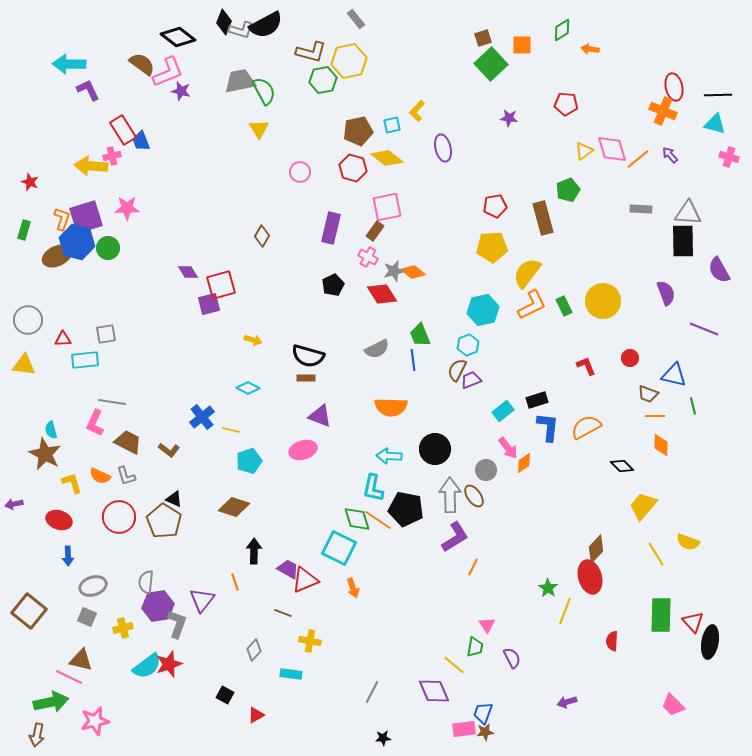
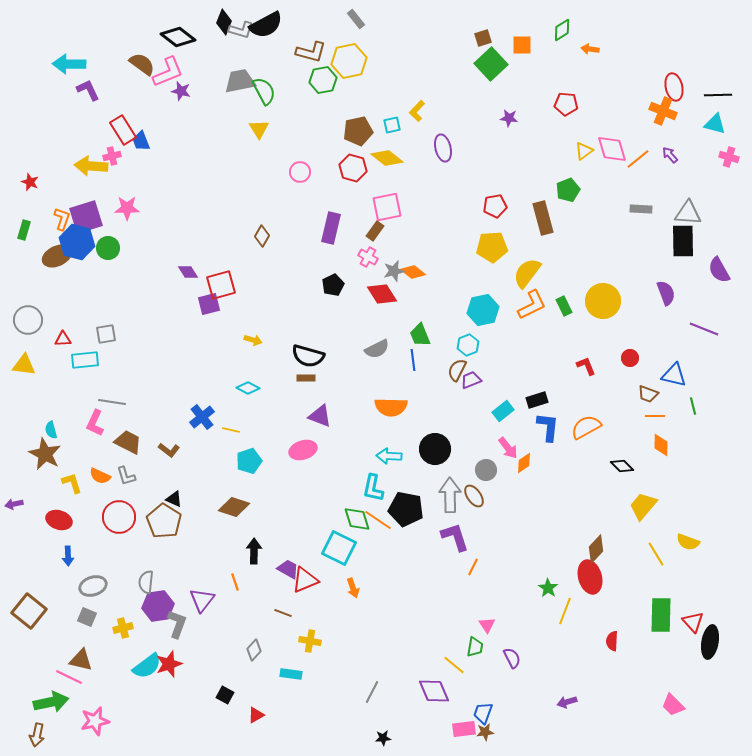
purple L-shape at (455, 537): rotated 76 degrees counterclockwise
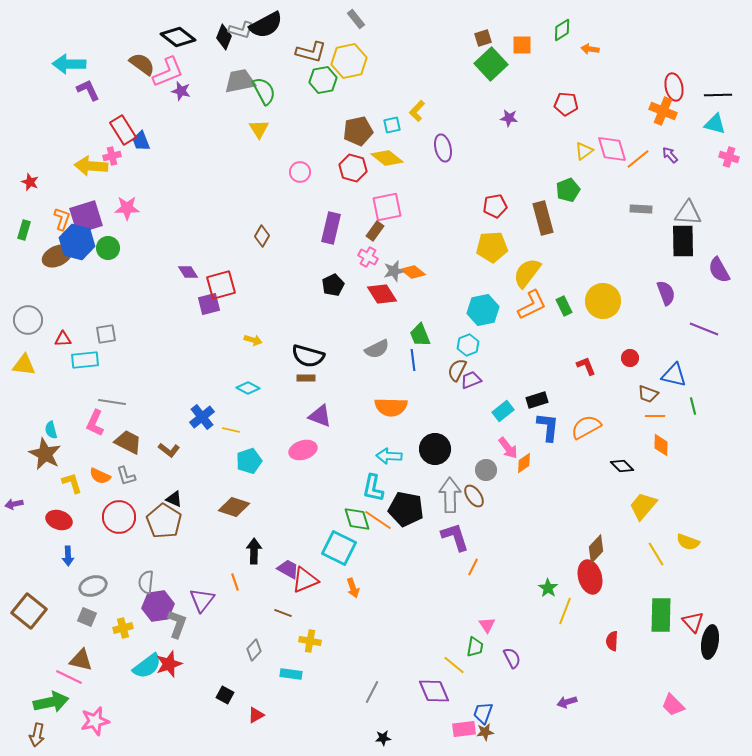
black diamond at (224, 22): moved 15 px down
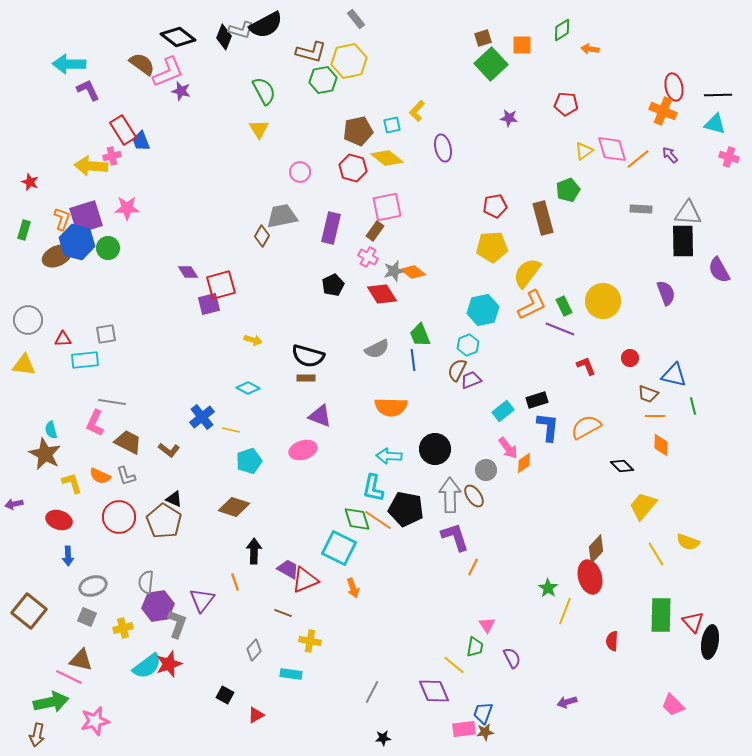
gray trapezoid at (240, 81): moved 42 px right, 135 px down
purple line at (704, 329): moved 144 px left
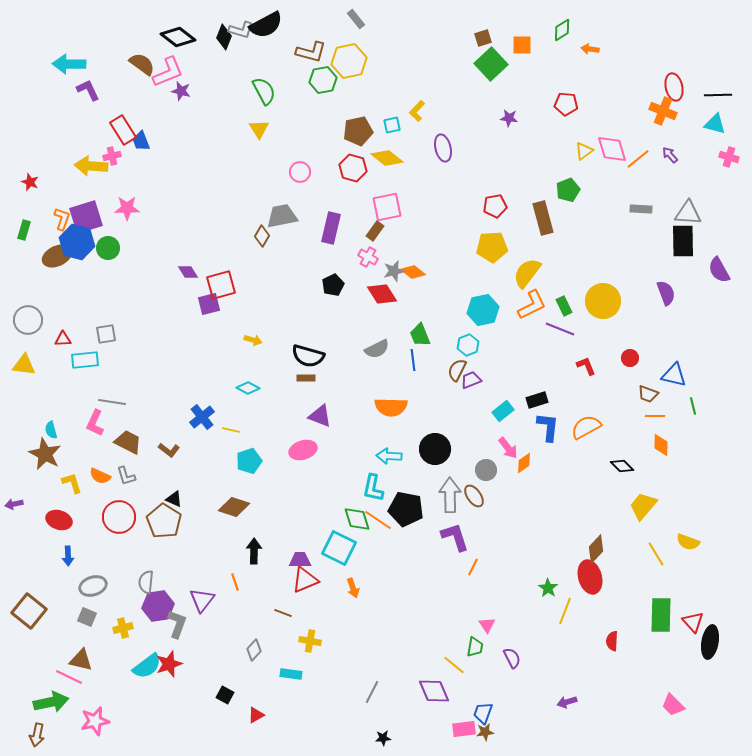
purple trapezoid at (288, 569): moved 12 px right, 9 px up; rotated 30 degrees counterclockwise
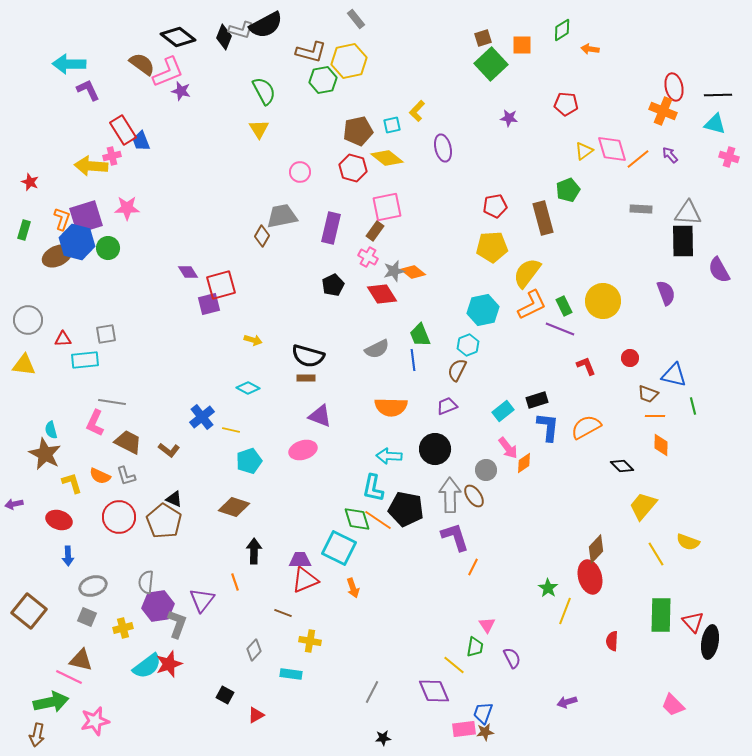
purple trapezoid at (471, 380): moved 24 px left, 26 px down
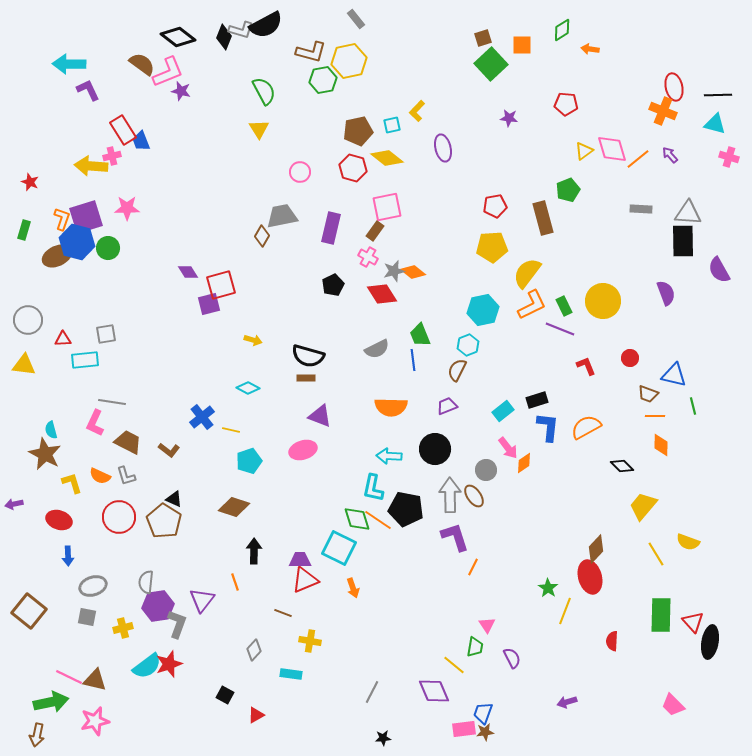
gray square at (87, 617): rotated 12 degrees counterclockwise
brown triangle at (81, 660): moved 14 px right, 20 px down
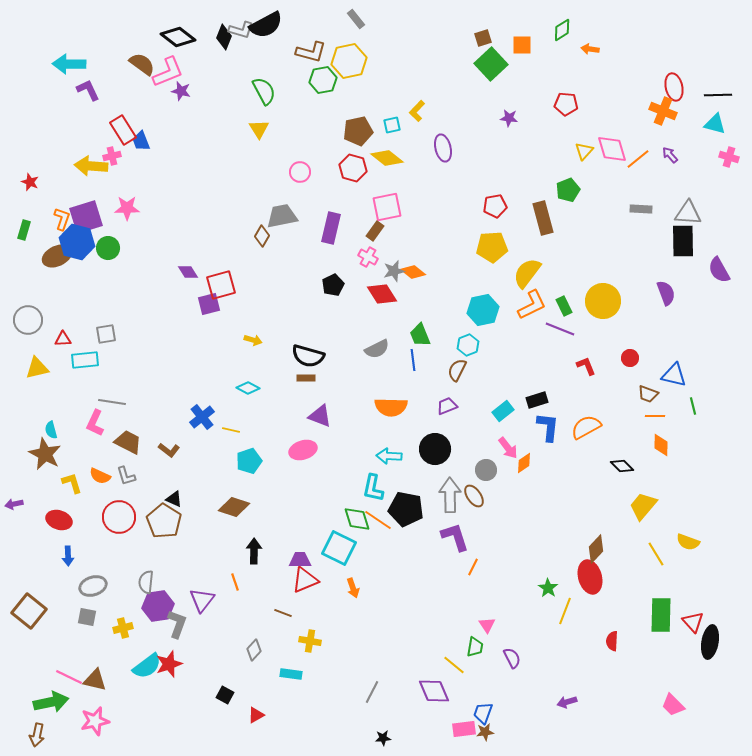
yellow triangle at (584, 151): rotated 12 degrees counterclockwise
yellow triangle at (24, 365): moved 13 px right, 3 px down; rotated 20 degrees counterclockwise
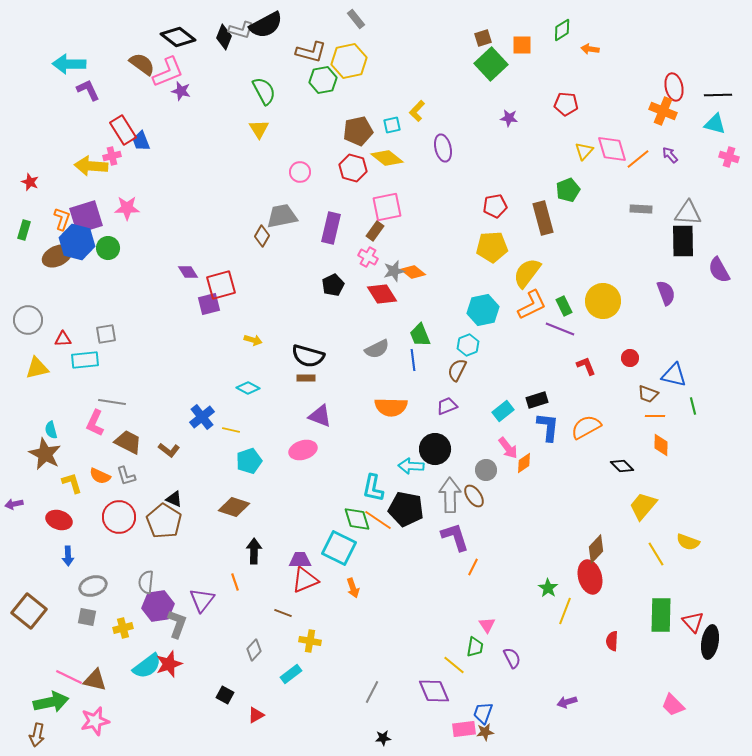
cyan arrow at (389, 456): moved 22 px right, 10 px down
cyan rectangle at (291, 674): rotated 45 degrees counterclockwise
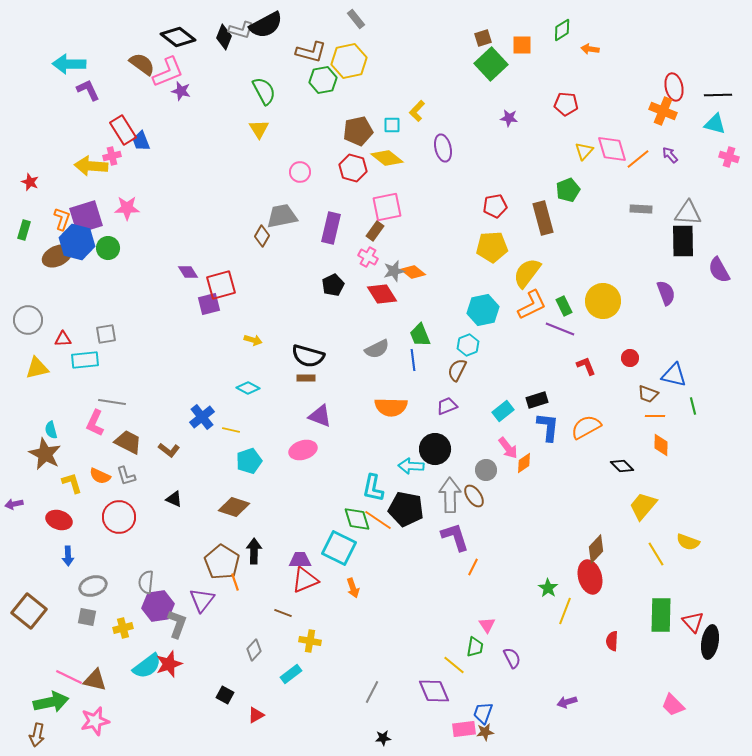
cyan square at (392, 125): rotated 12 degrees clockwise
brown pentagon at (164, 521): moved 58 px right, 41 px down
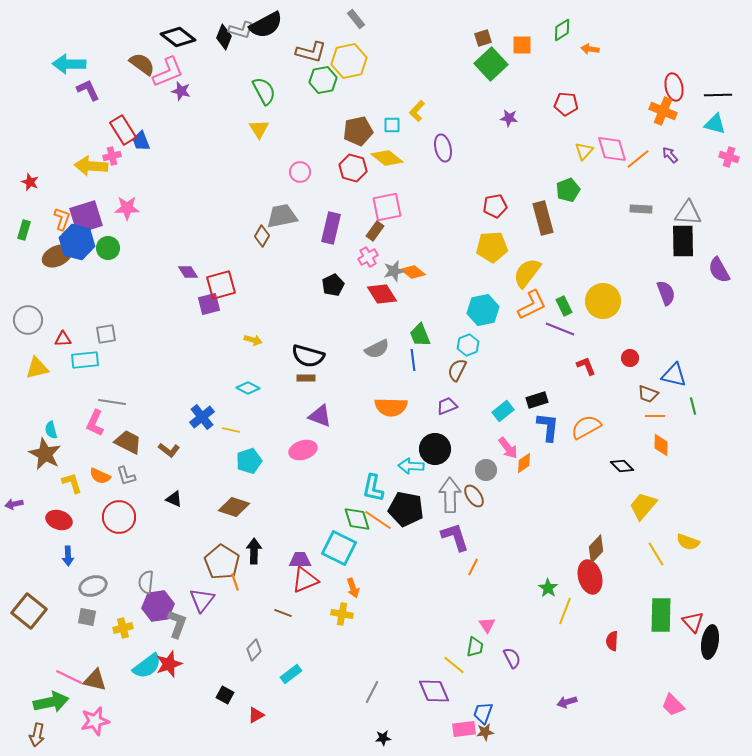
pink cross at (368, 257): rotated 30 degrees clockwise
yellow cross at (310, 641): moved 32 px right, 27 px up
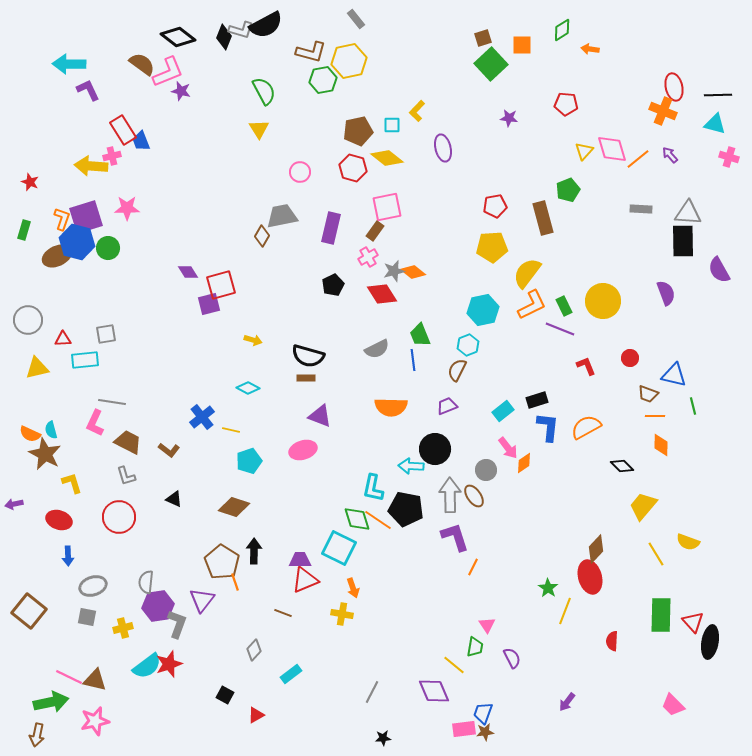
orange semicircle at (100, 476): moved 70 px left, 42 px up
purple arrow at (567, 702): rotated 36 degrees counterclockwise
